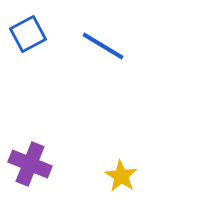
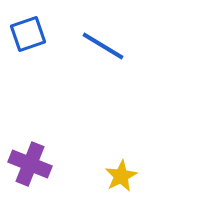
blue square: rotated 9 degrees clockwise
yellow star: rotated 12 degrees clockwise
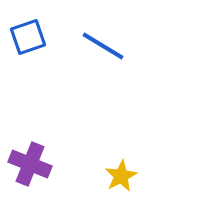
blue square: moved 3 px down
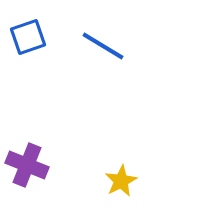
purple cross: moved 3 px left, 1 px down
yellow star: moved 5 px down
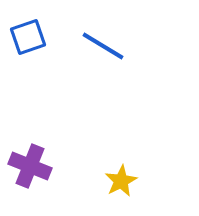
purple cross: moved 3 px right, 1 px down
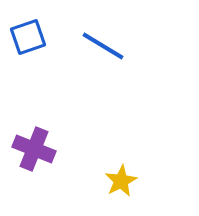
purple cross: moved 4 px right, 17 px up
